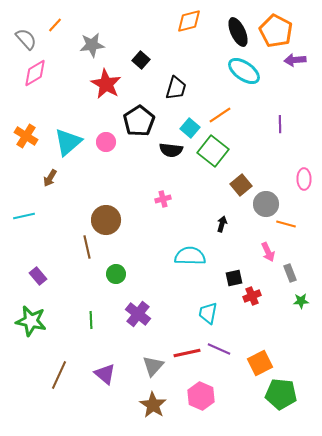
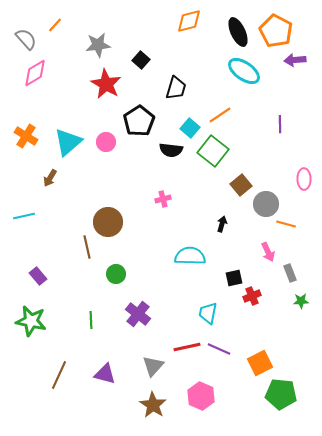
gray star at (92, 45): moved 6 px right
brown circle at (106, 220): moved 2 px right, 2 px down
red line at (187, 353): moved 6 px up
purple triangle at (105, 374): rotated 25 degrees counterclockwise
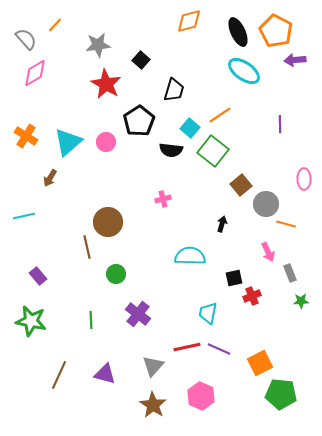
black trapezoid at (176, 88): moved 2 px left, 2 px down
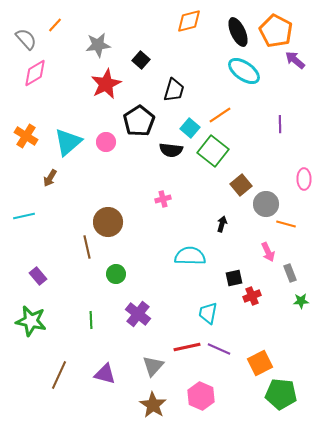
purple arrow at (295, 60): rotated 45 degrees clockwise
red star at (106, 84): rotated 16 degrees clockwise
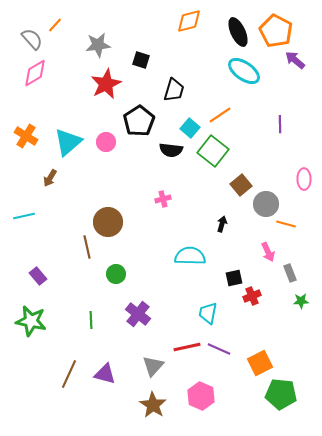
gray semicircle at (26, 39): moved 6 px right
black square at (141, 60): rotated 24 degrees counterclockwise
brown line at (59, 375): moved 10 px right, 1 px up
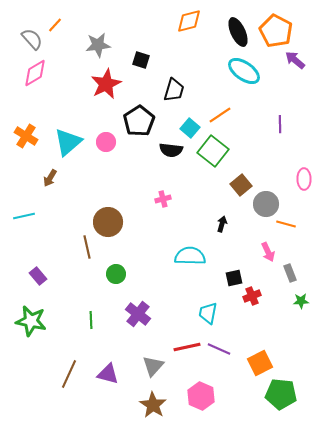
purple triangle at (105, 374): moved 3 px right
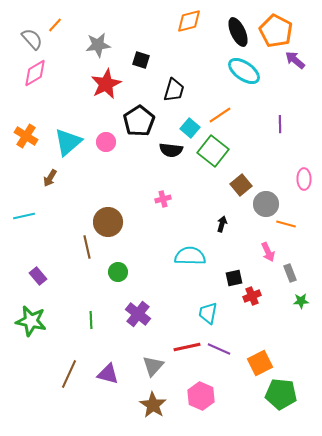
green circle at (116, 274): moved 2 px right, 2 px up
